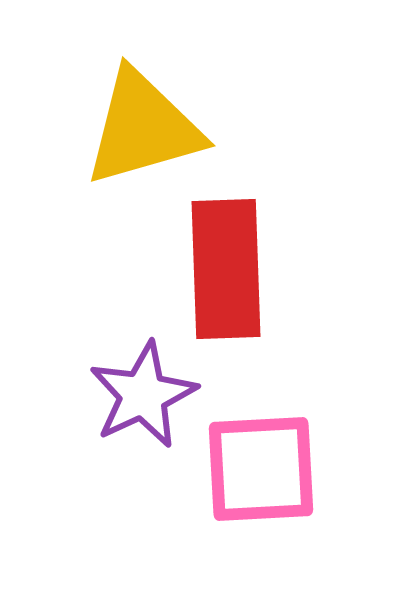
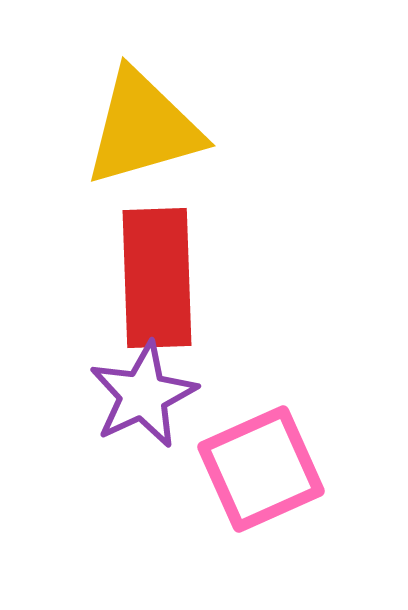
red rectangle: moved 69 px left, 9 px down
pink square: rotated 21 degrees counterclockwise
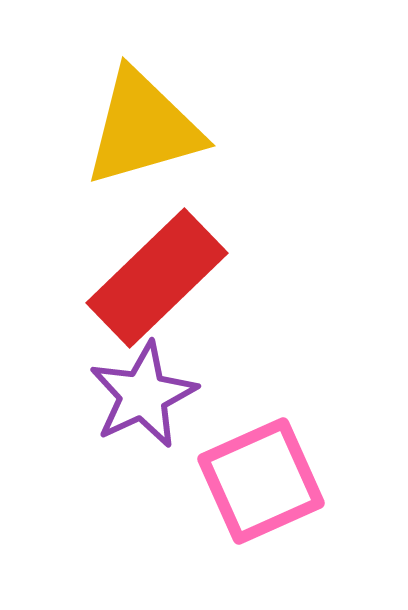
red rectangle: rotated 48 degrees clockwise
pink square: moved 12 px down
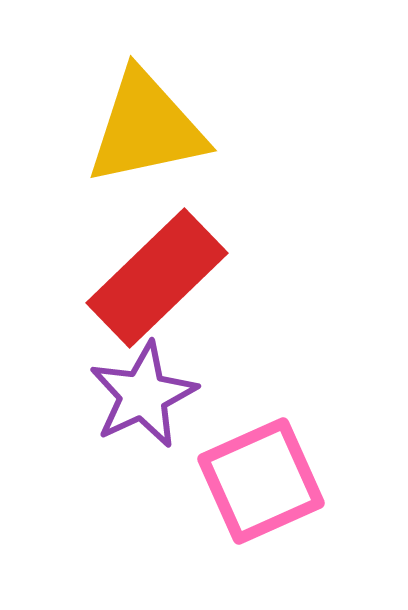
yellow triangle: moved 3 px right; rotated 4 degrees clockwise
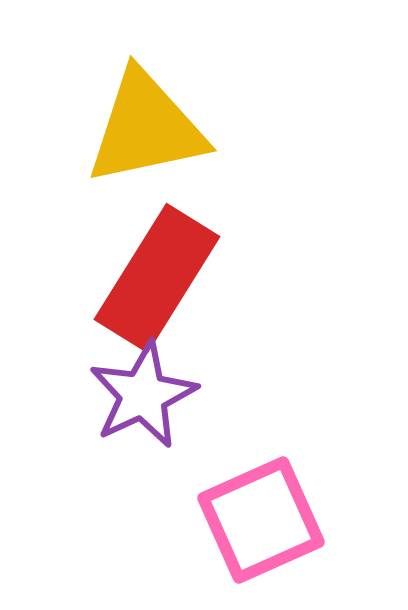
red rectangle: rotated 14 degrees counterclockwise
pink square: moved 39 px down
